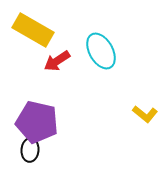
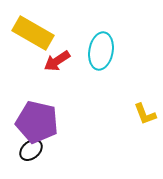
yellow rectangle: moved 3 px down
cyan ellipse: rotated 39 degrees clockwise
yellow L-shape: rotated 30 degrees clockwise
black ellipse: moved 1 px right; rotated 45 degrees clockwise
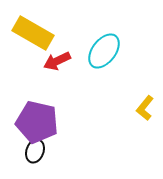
cyan ellipse: moved 3 px right; rotated 27 degrees clockwise
red arrow: rotated 8 degrees clockwise
yellow L-shape: moved 6 px up; rotated 60 degrees clockwise
black ellipse: moved 4 px right, 1 px down; rotated 30 degrees counterclockwise
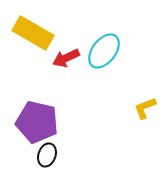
red arrow: moved 9 px right, 3 px up
yellow L-shape: rotated 30 degrees clockwise
black ellipse: moved 12 px right, 4 px down
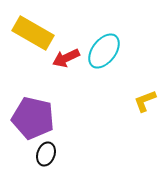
yellow L-shape: moved 7 px up
purple pentagon: moved 4 px left, 4 px up
black ellipse: moved 1 px left, 1 px up
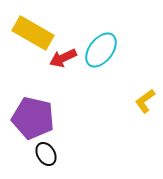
cyan ellipse: moved 3 px left, 1 px up
red arrow: moved 3 px left
yellow L-shape: rotated 15 degrees counterclockwise
black ellipse: rotated 50 degrees counterclockwise
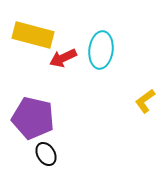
yellow rectangle: moved 2 px down; rotated 15 degrees counterclockwise
cyan ellipse: rotated 30 degrees counterclockwise
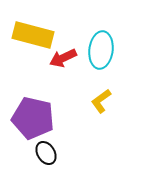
yellow L-shape: moved 44 px left
black ellipse: moved 1 px up
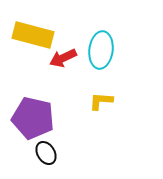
yellow L-shape: rotated 40 degrees clockwise
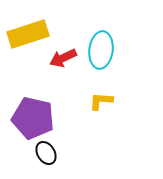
yellow rectangle: moved 5 px left, 1 px up; rotated 33 degrees counterclockwise
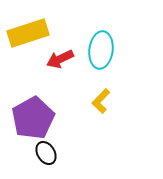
yellow rectangle: moved 1 px up
red arrow: moved 3 px left, 1 px down
yellow L-shape: rotated 50 degrees counterclockwise
purple pentagon: rotated 30 degrees clockwise
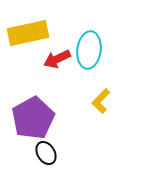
yellow rectangle: rotated 6 degrees clockwise
cyan ellipse: moved 12 px left
red arrow: moved 3 px left
